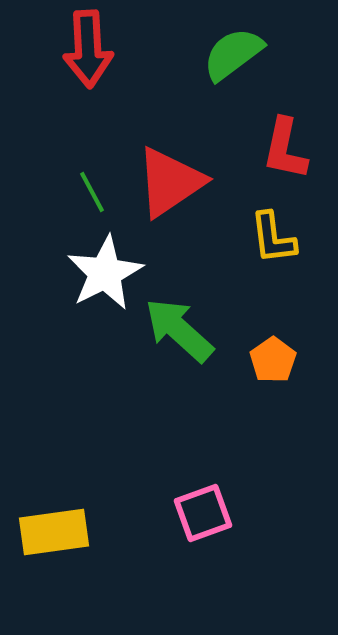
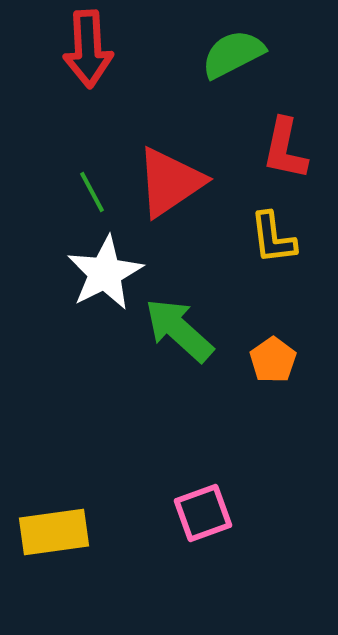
green semicircle: rotated 10 degrees clockwise
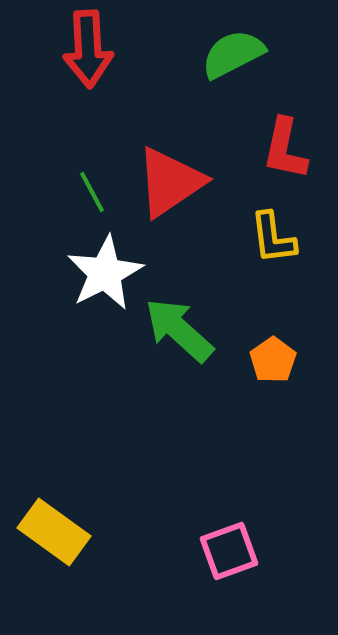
pink square: moved 26 px right, 38 px down
yellow rectangle: rotated 44 degrees clockwise
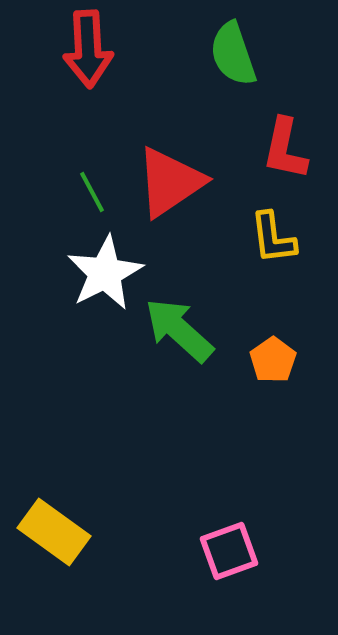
green semicircle: rotated 82 degrees counterclockwise
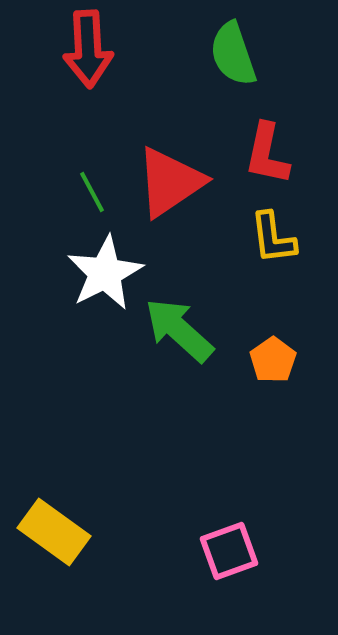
red L-shape: moved 18 px left, 5 px down
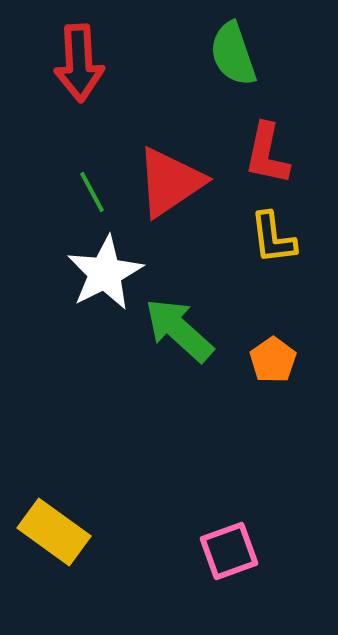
red arrow: moved 9 px left, 14 px down
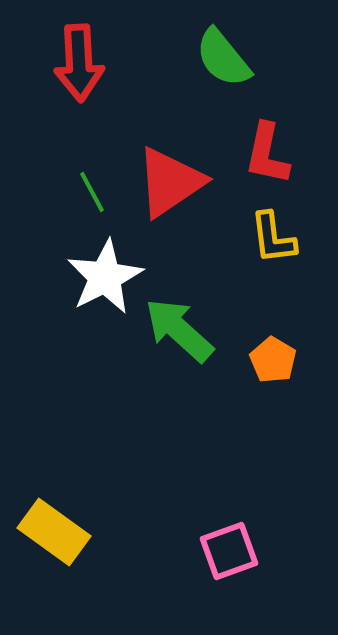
green semicircle: moved 10 px left, 4 px down; rotated 20 degrees counterclockwise
white star: moved 4 px down
orange pentagon: rotated 6 degrees counterclockwise
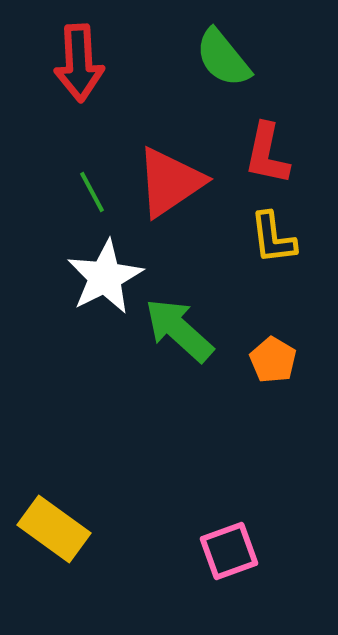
yellow rectangle: moved 3 px up
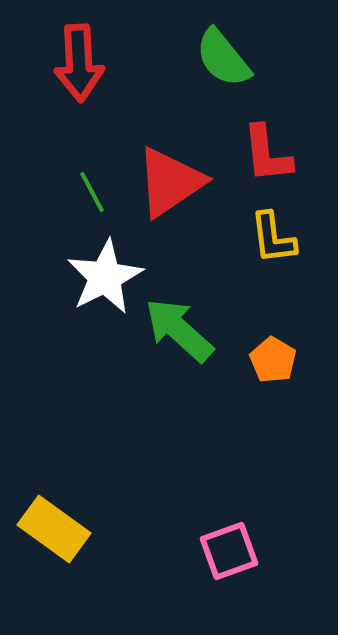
red L-shape: rotated 18 degrees counterclockwise
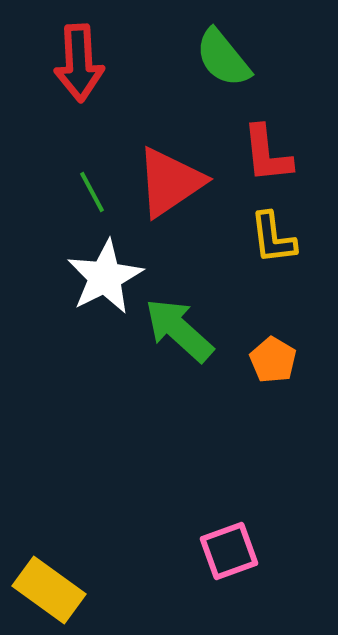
yellow rectangle: moved 5 px left, 61 px down
